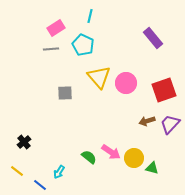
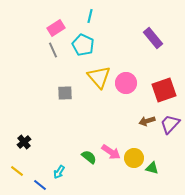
gray line: moved 2 px right, 1 px down; rotated 70 degrees clockwise
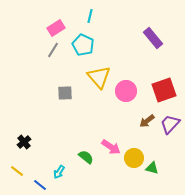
gray line: rotated 56 degrees clockwise
pink circle: moved 8 px down
brown arrow: rotated 21 degrees counterclockwise
pink arrow: moved 5 px up
green semicircle: moved 3 px left
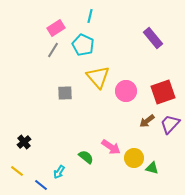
yellow triangle: moved 1 px left
red square: moved 1 px left, 2 px down
blue line: moved 1 px right
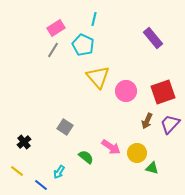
cyan line: moved 4 px right, 3 px down
gray square: moved 34 px down; rotated 35 degrees clockwise
brown arrow: rotated 28 degrees counterclockwise
yellow circle: moved 3 px right, 5 px up
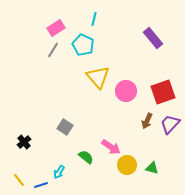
yellow circle: moved 10 px left, 12 px down
yellow line: moved 2 px right, 9 px down; rotated 16 degrees clockwise
blue line: rotated 56 degrees counterclockwise
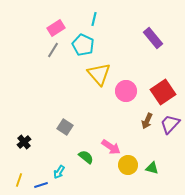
yellow triangle: moved 1 px right, 3 px up
red square: rotated 15 degrees counterclockwise
yellow circle: moved 1 px right
yellow line: rotated 56 degrees clockwise
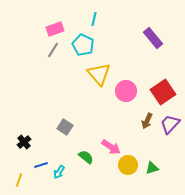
pink rectangle: moved 1 px left, 1 px down; rotated 12 degrees clockwise
green triangle: rotated 32 degrees counterclockwise
blue line: moved 20 px up
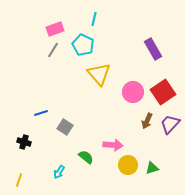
purple rectangle: moved 11 px down; rotated 10 degrees clockwise
pink circle: moved 7 px right, 1 px down
black cross: rotated 32 degrees counterclockwise
pink arrow: moved 2 px right, 2 px up; rotated 30 degrees counterclockwise
blue line: moved 52 px up
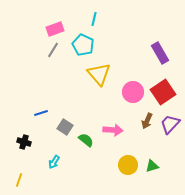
purple rectangle: moved 7 px right, 4 px down
pink arrow: moved 15 px up
green semicircle: moved 17 px up
green triangle: moved 2 px up
cyan arrow: moved 5 px left, 10 px up
